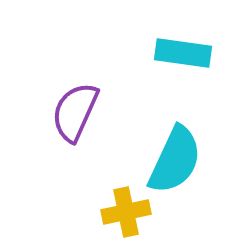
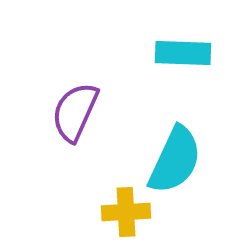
cyan rectangle: rotated 6 degrees counterclockwise
yellow cross: rotated 9 degrees clockwise
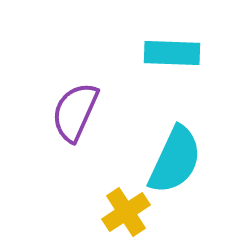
cyan rectangle: moved 11 px left
yellow cross: rotated 30 degrees counterclockwise
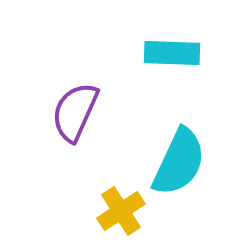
cyan semicircle: moved 4 px right, 2 px down
yellow cross: moved 5 px left, 1 px up
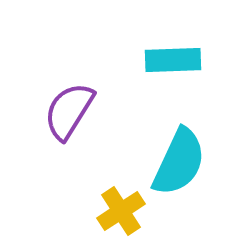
cyan rectangle: moved 1 px right, 7 px down; rotated 4 degrees counterclockwise
purple semicircle: moved 6 px left, 1 px up; rotated 8 degrees clockwise
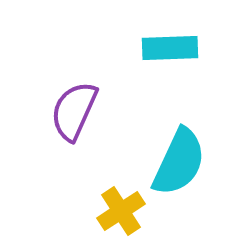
cyan rectangle: moved 3 px left, 12 px up
purple semicircle: moved 5 px right; rotated 8 degrees counterclockwise
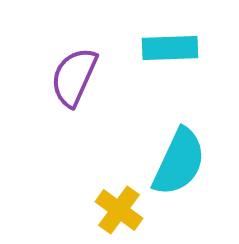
purple semicircle: moved 34 px up
yellow cross: moved 2 px left, 1 px up; rotated 21 degrees counterclockwise
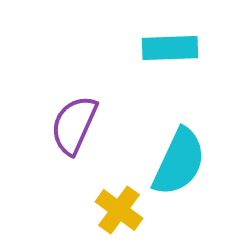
purple semicircle: moved 48 px down
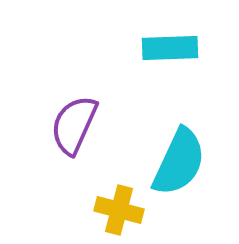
yellow cross: rotated 21 degrees counterclockwise
